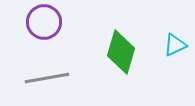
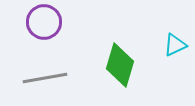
green diamond: moved 1 px left, 13 px down
gray line: moved 2 px left
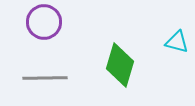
cyan triangle: moved 2 px right, 3 px up; rotated 40 degrees clockwise
gray line: rotated 9 degrees clockwise
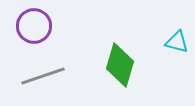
purple circle: moved 10 px left, 4 px down
gray line: moved 2 px left, 2 px up; rotated 18 degrees counterclockwise
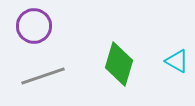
cyan triangle: moved 19 px down; rotated 15 degrees clockwise
green diamond: moved 1 px left, 1 px up
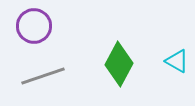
green diamond: rotated 12 degrees clockwise
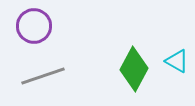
green diamond: moved 15 px right, 5 px down
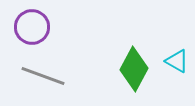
purple circle: moved 2 px left, 1 px down
gray line: rotated 39 degrees clockwise
